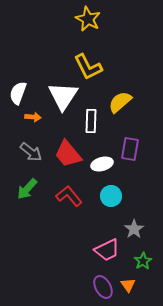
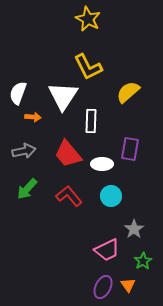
yellow semicircle: moved 8 px right, 10 px up
gray arrow: moved 7 px left, 1 px up; rotated 50 degrees counterclockwise
white ellipse: rotated 15 degrees clockwise
purple ellipse: rotated 55 degrees clockwise
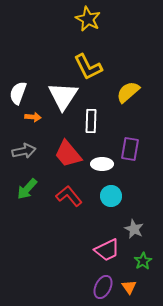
gray star: rotated 12 degrees counterclockwise
orange triangle: moved 1 px right, 2 px down
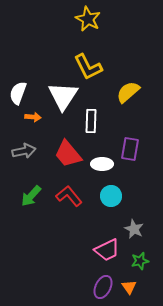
green arrow: moved 4 px right, 7 px down
green star: moved 3 px left; rotated 18 degrees clockwise
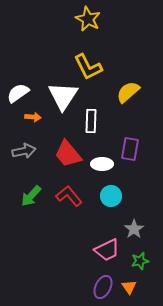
white semicircle: rotated 35 degrees clockwise
gray star: rotated 12 degrees clockwise
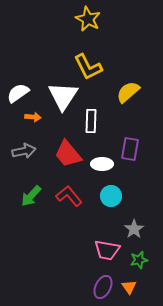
pink trapezoid: rotated 36 degrees clockwise
green star: moved 1 px left, 1 px up
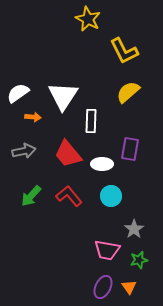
yellow L-shape: moved 36 px right, 16 px up
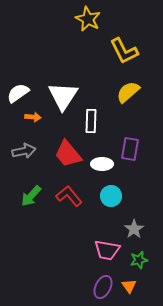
orange triangle: moved 1 px up
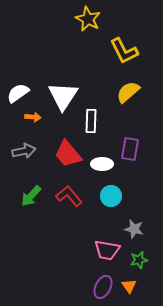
gray star: rotated 24 degrees counterclockwise
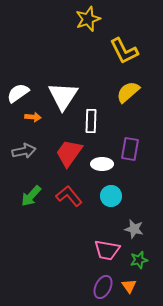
yellow star: rotated 25 degrees clockwise
red trapezoid: moved 1 px right, 1 px up; rotated 76 degrees clockwise
